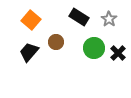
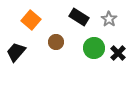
black trapezoid: moved 13 px left
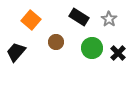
green circle: moved 2 px left
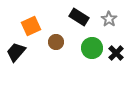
orange square: moved 6 px down; rotated 24 degrees clockwise
black cross: moved 2 px left
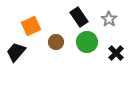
black rectangle: rotated 24 degrees clockwise
green circle: moved 5 px left, 6 px up
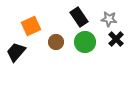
gray star: rotated 28 degrees counterclockwise
green circle: moved 2 px left
black cross: moved 14 px up
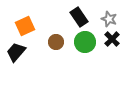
gray star: rotated 14 degrees clockwise
orange square: moved 6 px left
black cross: moved 4 px left
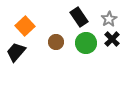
gray star: rotated 21 degrees clockwise
orange square: rotated 18 degrees counterclockwise
green circle: moved 1 px right, 1 px down
